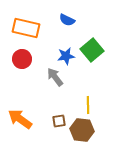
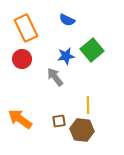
orange rectangle: rotated 52 degrees clockwise
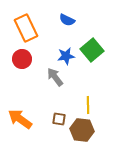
brown square: moved 2 px up; rotated 16 degrees clockwise
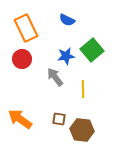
yellow line: moved 5 px left, 16 px up
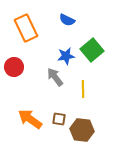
red circle: moved 8 px left, 8 px down
orange arrow: moved 10 px right
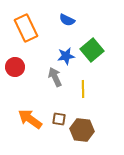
red circle: moved 1 px right
gray arrow: rotated 12 degrees clockwise
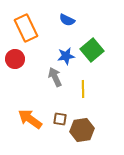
red circle: moved 8 px up
brown square: moved 1 px right
brown hexagon: rotated 15 degrees counterclockwise
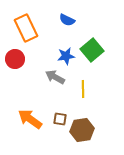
gray arrow: rotated 36 degrees counterclockwise
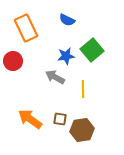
red circle: moved 2 px left, 2 px down
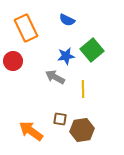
orange arrow: moved 1 px right, 12 px down
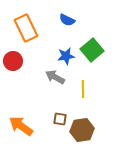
orange arrow: moved 10 px left, 5 px up
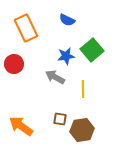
red circle: moved 1 px right, 3 px down
